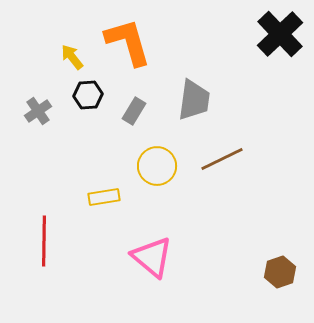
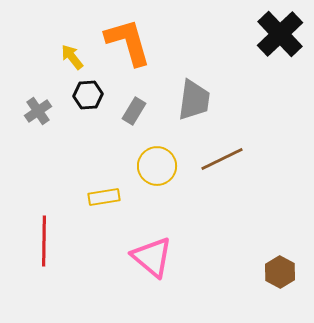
brown hexagon: rotated 12 degrees counterclockwise
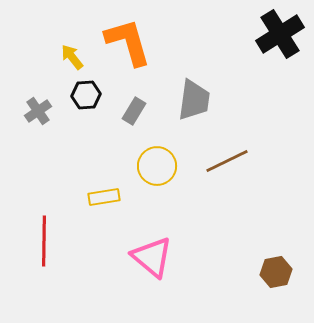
black cross: rotated 12 degrees clockwise
black hexagon: moved 2 px left
brown line: moved 5 px right, 2 px down
brown hexagon: moved 4 px left; rotated 20 degrees clockwise
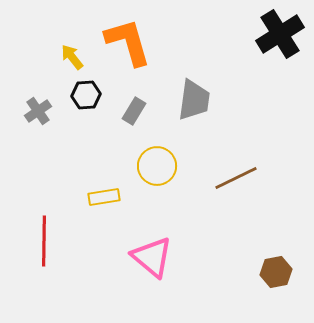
brown line: moved 9 px right, 17 px down
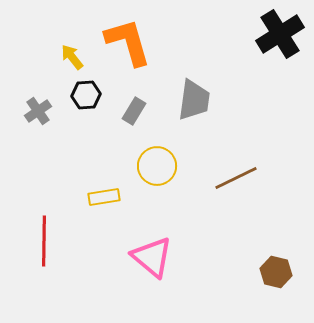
brown hexagon: rotated 24 degrees clockwise
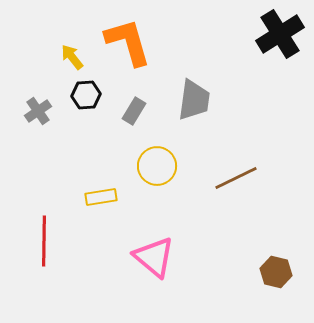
yellow rectangle: moved 3 px left
pink triangle: moved 2 px right
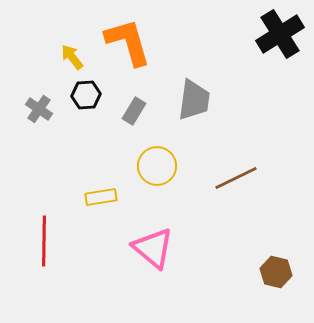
gray cross: moved 1 px right, 2 px up; rotated 20 degrees counterclockwise
pink triangle: moved 1 px left, 9 px up
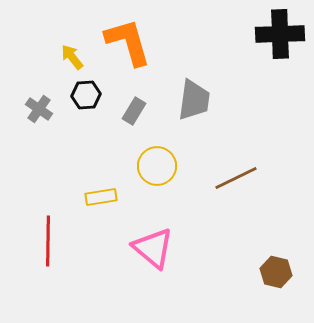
black cross: rotated 30 degrees clockwise
red line: moved 4 px right
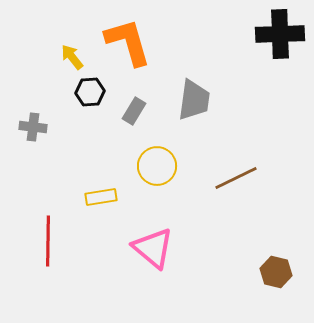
black hexagon: moved 4 px right, 3 px up
gray cross: moved 6 px left, 18 px down; rotated 28 degrees counterclockwise
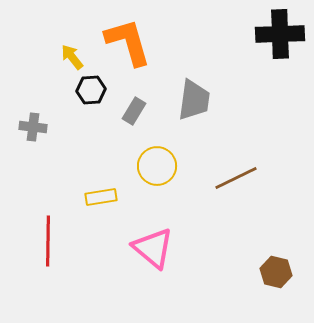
black hexagon: moved 1 px right, 2 px up
